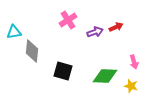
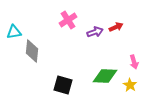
black square: moved 14 px down
yellow star: moved 1 px left, 1 px up; rotated 16 degrees clockwise
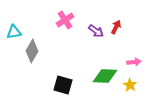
pink cross: moved 3 px left
red arrow: rotated 40 degrees counterclockwise
purple arrow: moved 1 px right, 1 px up; rotated 56 degrees clockwise
gray diamond: rotated 25 degrees clockwise
pink arrow: rotated 80 degrees counterclockwise
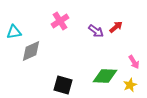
pink cross: moved 5 px left, 1 px down
red arrow: rotated 24 degrees clockwise
gray diamond: moved 1 px left; rotated 35 degrees clockwise
pink arrow: rotated 64 degrees clockwise
yellow star: rotated 16 degrees clockwise
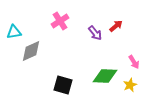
red arrow: moved 1 px up
purple arrow: moved 1 px left, 2 px down; rotated 14 degrees clockwise
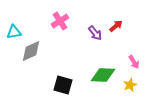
green diamond: moved 2 px left, 1 px up
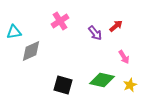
pink arrow: moved 10 px left, 5 px up
green diamond: moved 1 px left, 5 px down; rotated 10 degrees clockwise
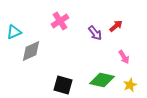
cyan triangle: rotated 14 degrees counterclockwise
